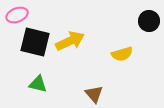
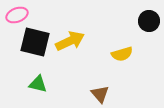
brown triangle: moved 6 px right
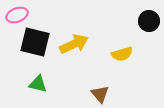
yellow arrow: moved 4 px right, 3 px down
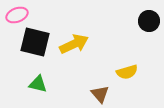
yellow semicircle: moved 5 px right, 18 px down
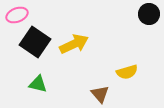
black circle: moved 7 px up
black square: rotated 20 degrees clockwise
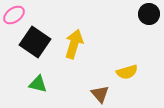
pink ellipse: moved 3 px left; rotated 15 degrees counterclockwise
yellow arrow: rotated 48 degrees counterclockwise
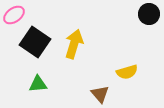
green triangle: rotated 18 degrees counterclockwise
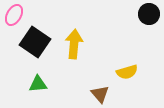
pink ellipse: rotated 25 degrees counterclockwise
yellow arrow: rotated 12 degrees counterclockwise
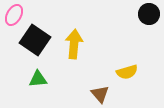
black square: moved 2 px up
green triangle: moved 5 px up
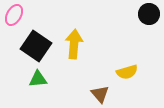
black square: moved 1 px right, 6 px down
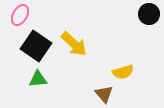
pink ellipse: moved 6 px right
yellow arrow: rotated 128 degrees clockwise
yellow semicircle: moved 4 px left
brown triangle: moved 4 px right
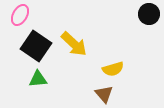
yellow semicircle: moved 10 px left, 3 px up
